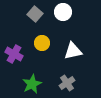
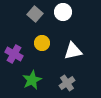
green star: moved 4 px up
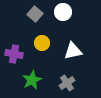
purple cross: rotated 18 degrees counterclockwise
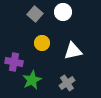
purple cross: moved 8 px down
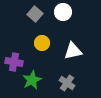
gray cross: rotated 21 degrees counterclockwise
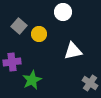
gray square: moved 16 px left, 12 px down
yellow circle: moved 3 px left, 9 px up
purple cross: moved 2 px left; rotated 18 degrees counterclockwise
gray cross: moved 23 px right
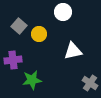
purple cross: moved 1 px right, 2 px up
green star: rotated 18 degrees clockwise
